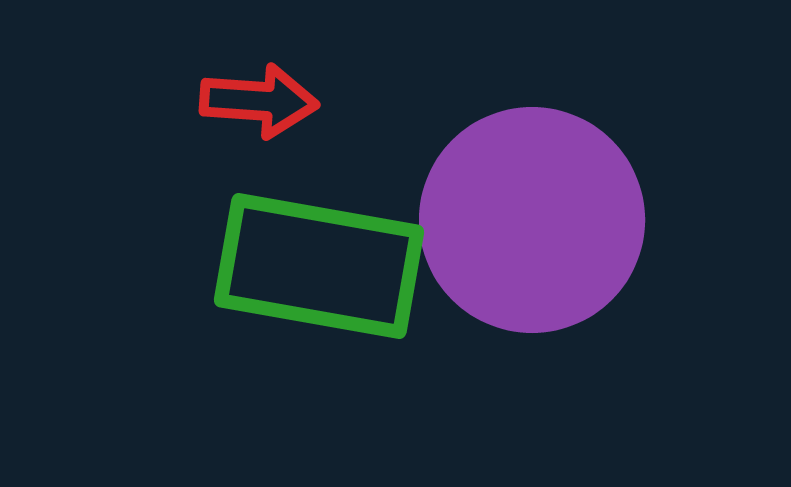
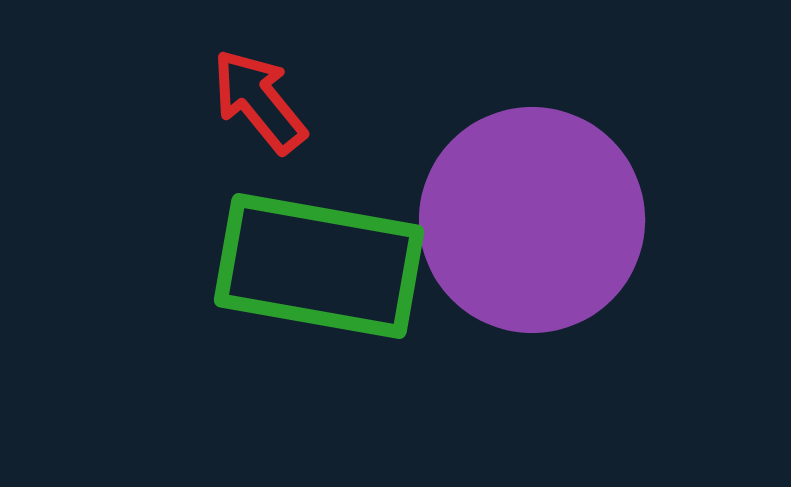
red arrow: rotated 133 degrees counterclockwise
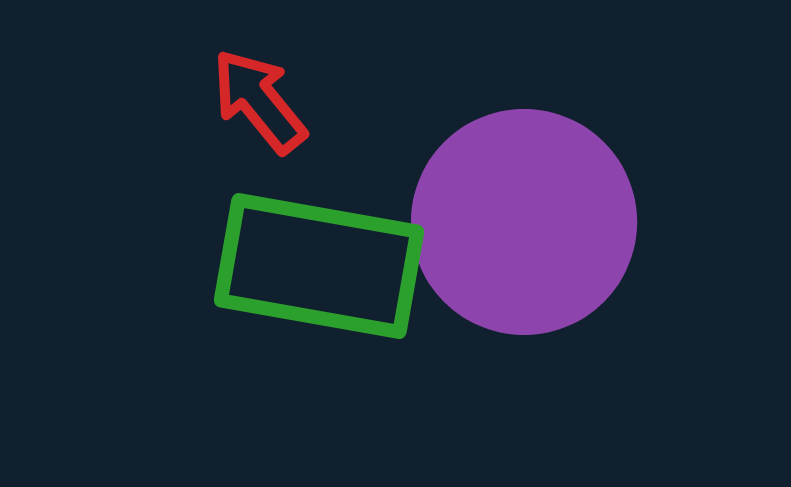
purple circle: moved 8 px left, 2 px down
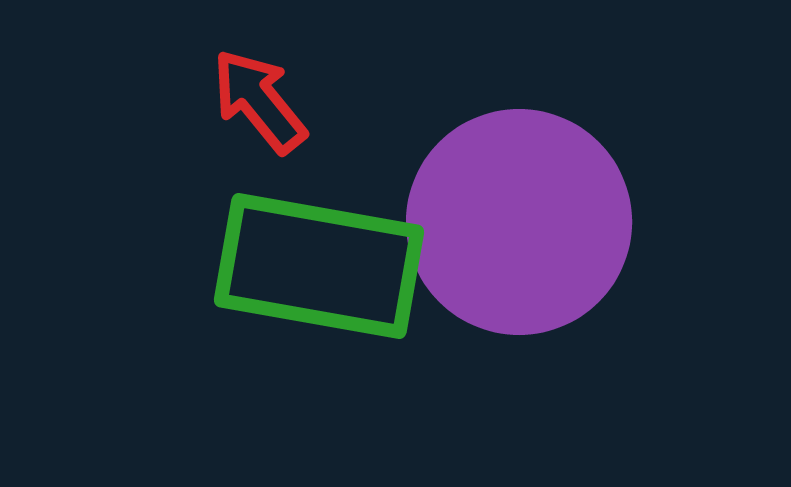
purple circle: moved 5 px left
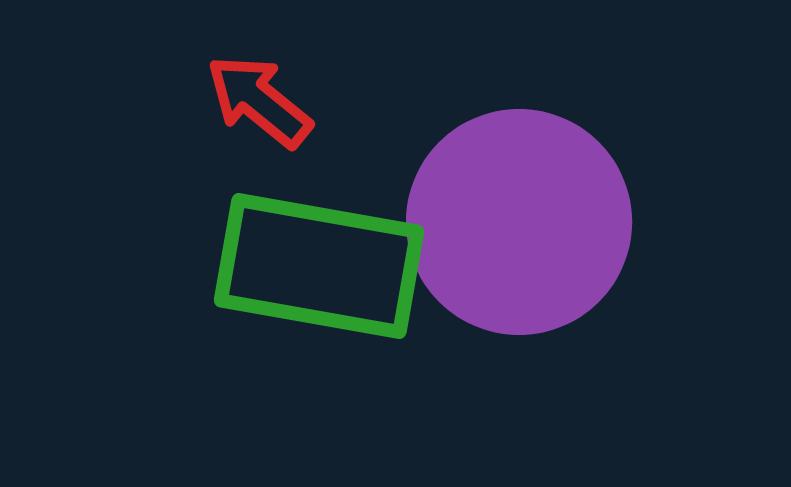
red arrow: rotated 12 degrees counterclockwise
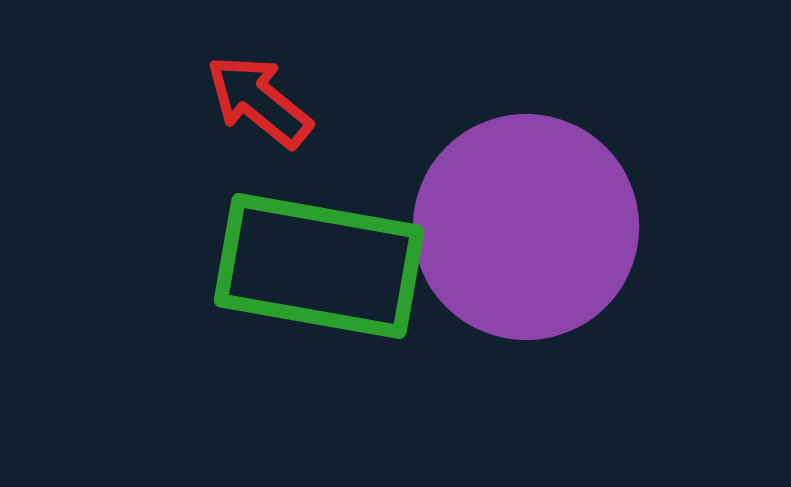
purple circle: moved 7 px right, 5 px down
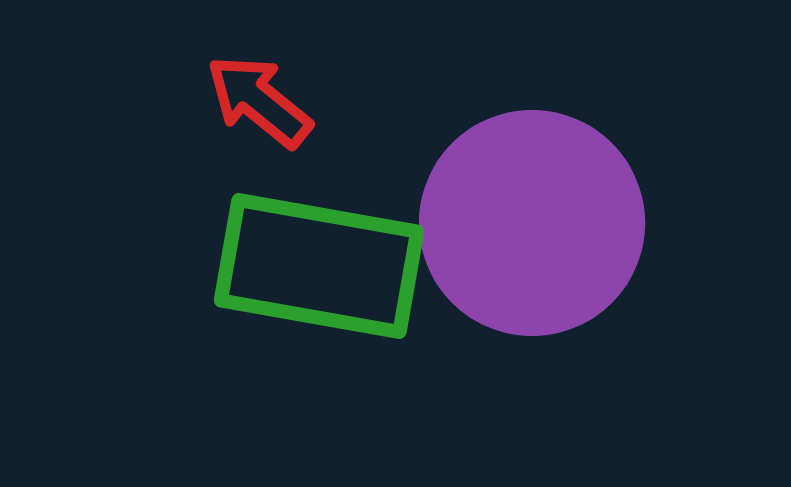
purple circle: moved 6 px right, 4 px up
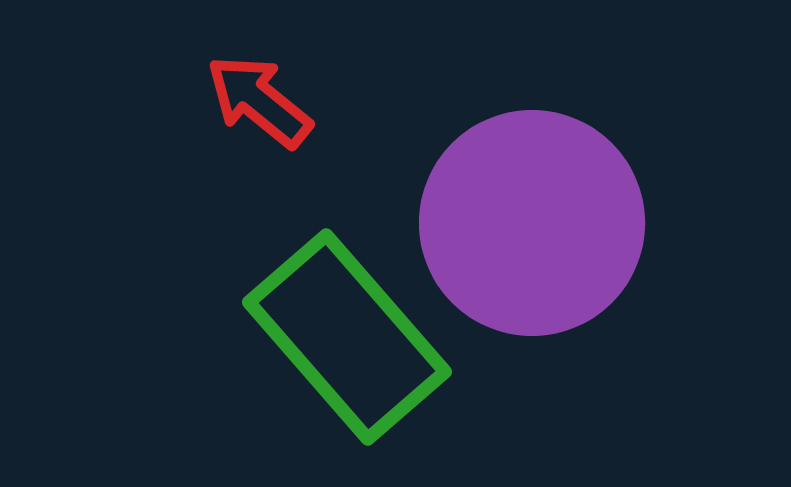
green rectangle: moved 28 px right, 71 px down; rotated 39 degrees clockwise
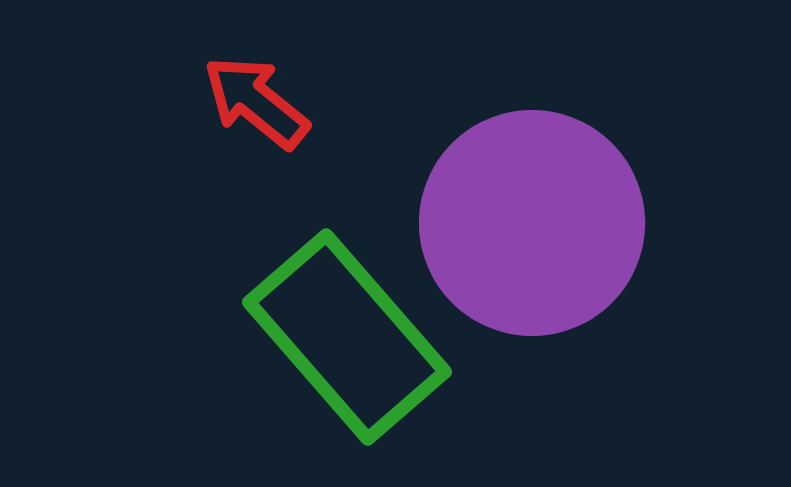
red arrow: moved 3 px left, 1 px down
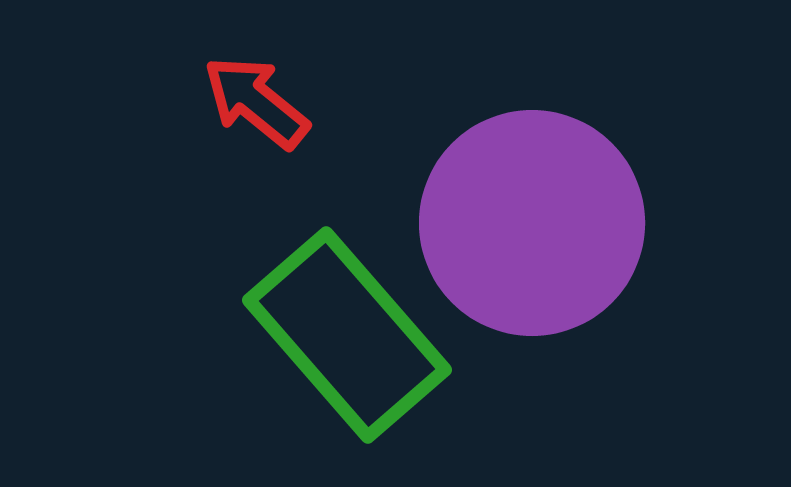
green rectangle: moved 2 px up
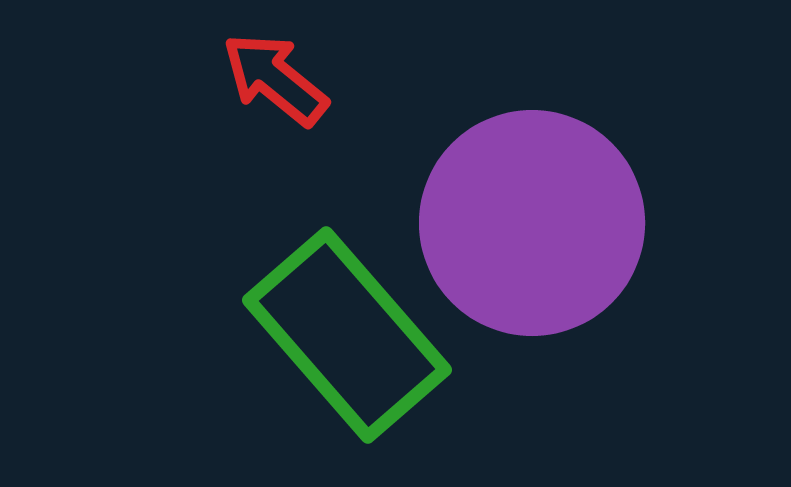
red arrow: moved 19 px right, 23 px up
